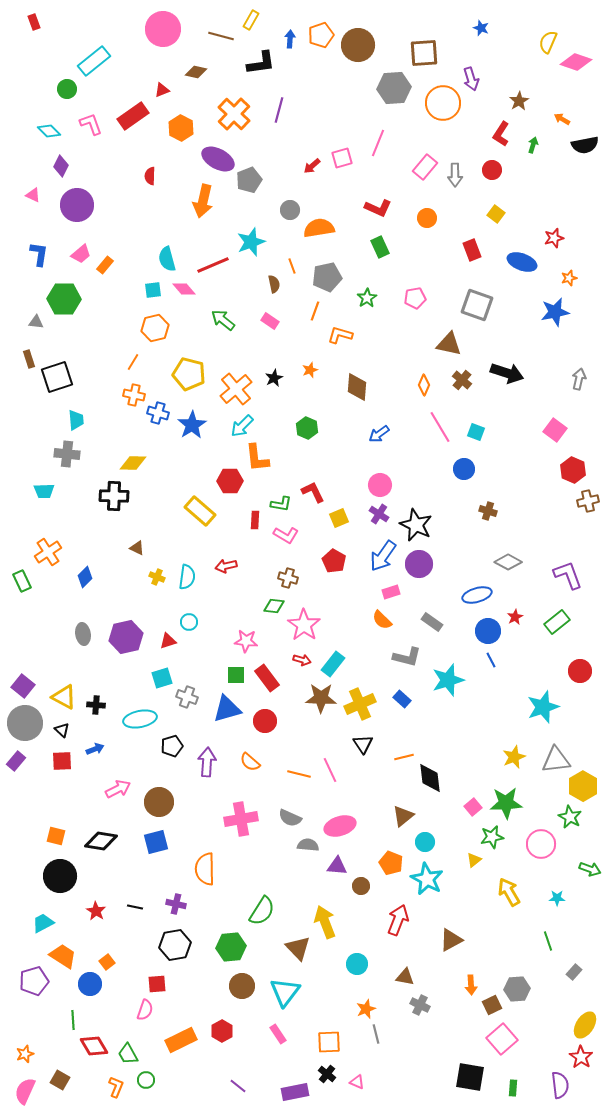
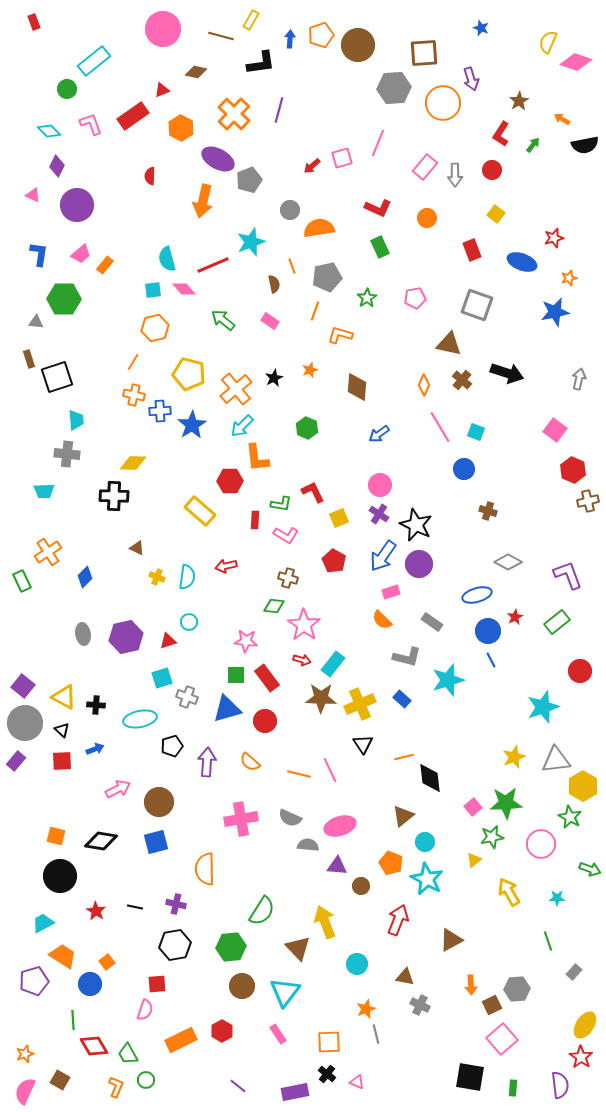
green arrow at (533, 145): rotated 21 degrees clockwise
purple diamond at (61, 166): moved 4 px left
blue cross at (158, 413): moved 2 px right, 2 px up; rotated 20 degrees counterclockwise
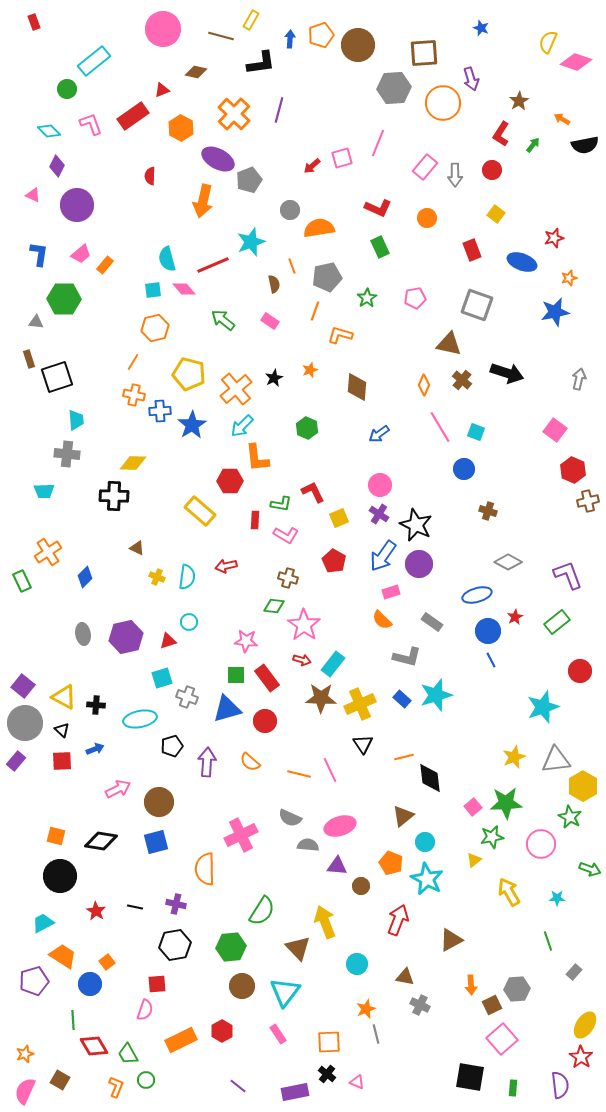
cyan star at (448, 680): moved 12 px left, 15 px down
pink cross at (241, 819): moved 16 px down; rotated 16 degrees counterclockwise
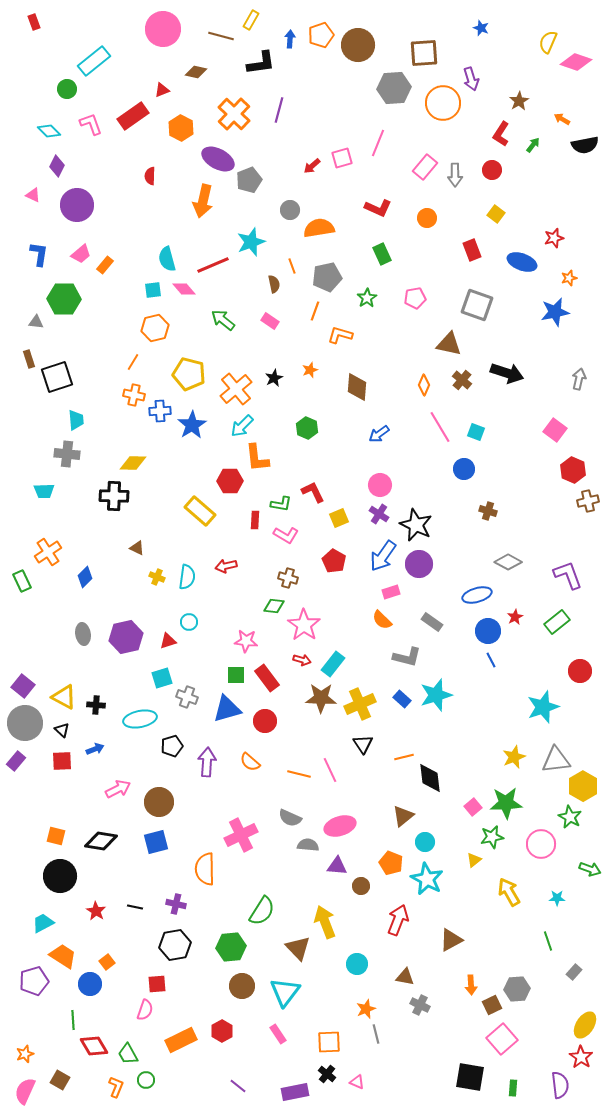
green rectangle at (380, 247): moved 2 px right, 7 px down
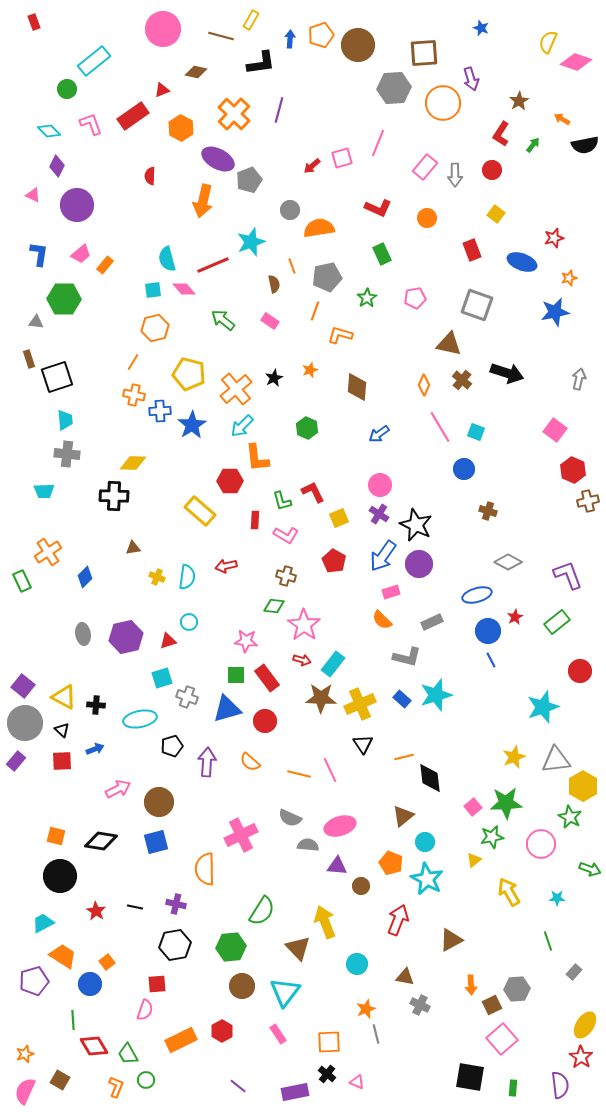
cyan trapezoid at (76, 420): moved 11 px left
green L-shape at (281, 504): moved 1 px right, 3 px up; rotated 65 degrees clockwise
brown triangle at (137, 548): moved 4 px left; rotated 35 degrees counterclockwise
brown cross at (288, 578): moved 2 px left, 2 px up
gray rectangle at (432, 622): rotated 60 degrees counterclockwise
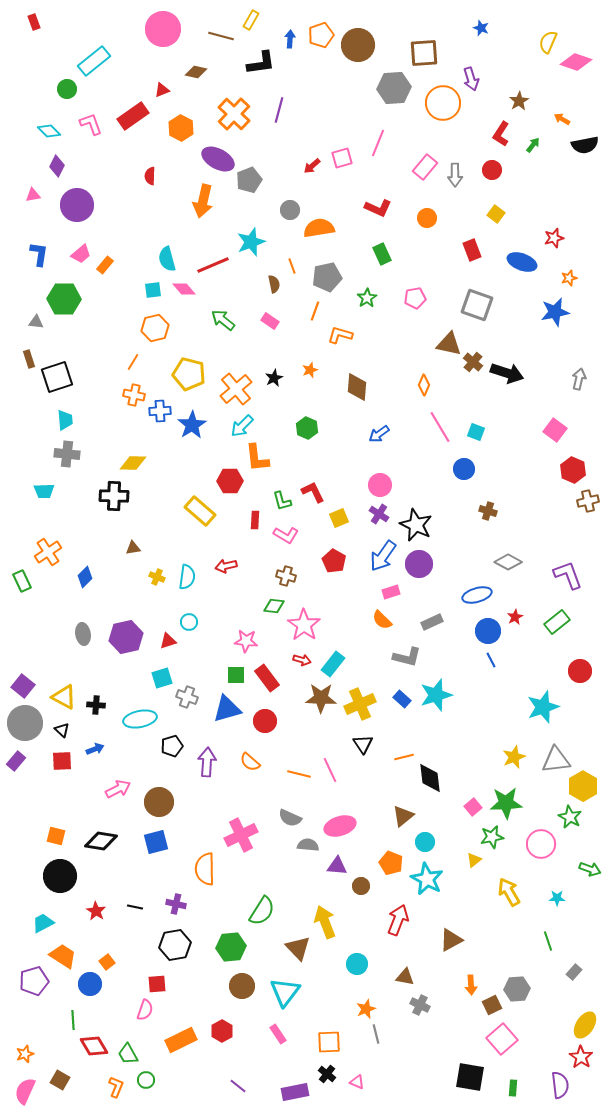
pink triangle at (33, 195): rotated 35 degrees counterclockwise
brown cross at (462, 380): moved 11 px right, 18 px up
